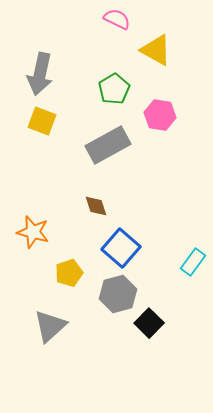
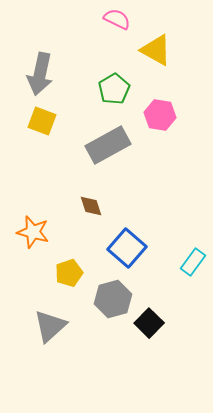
brown diamond: moved 5 px left
blue square: moved 6 px right
gray hexagon: moved 5 px left, 5 px down
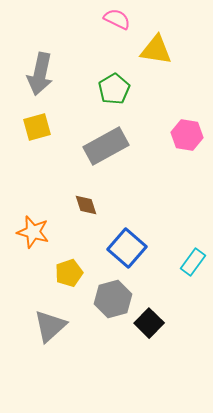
yellow triangle: rotated 20 degrees counterclockwise
pink hexagon: moved 27 px right, 20 px down
yellow square: moved 5 px left, 6 px down; rotated 36 degrees counterclockwise
gray rectangle: moved 2 px left, 1 px down
brown diamond: moved 5 px left, 1 px up
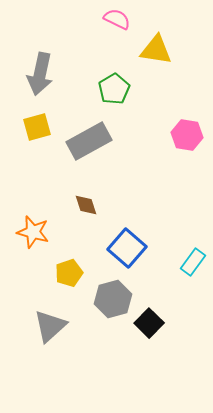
gray rectangle: moved 17 px left, 5 px up
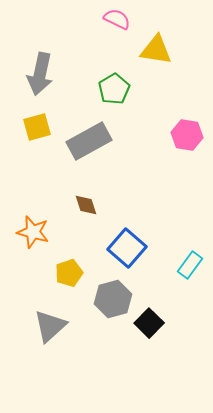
cyan rectangle: moved 3 px left, 3 px down
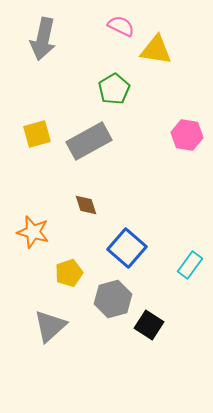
pink semicircle: moved 4 px right, 7 px down
gray arrow: moved 3 px right, 35 px up
yellow square: moved 7 px down
black square: moved 2 px down; rotated 12 degrees counterclockwise
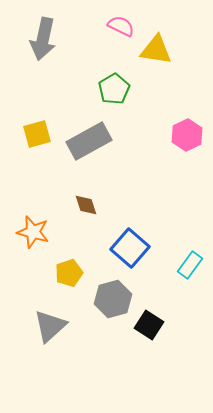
pink hexagon: rotated 24 degrees clockwise
blue square: moved 3 px right
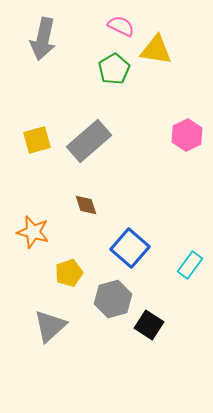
green pentagon: moved 20 px up
yellow square: moved 6 px down
gray rectangle: rotated 12 degrees counterclockwise
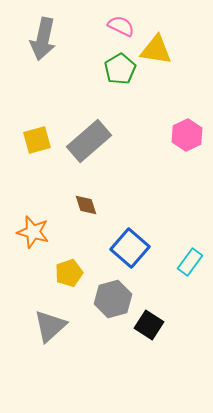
green pentagon: moved 6 px right
cyan rectangle: moved 3 px up
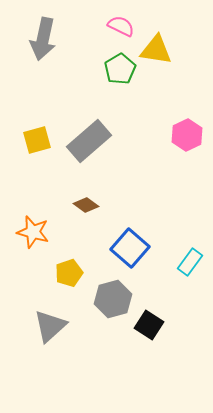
brown diamond: rotated 35 degrees counterclockwise
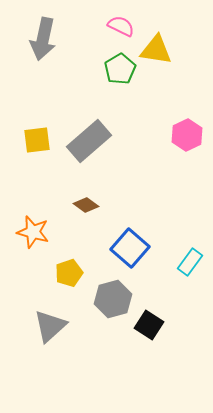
yellow square: rotated 8 degrees clockwise
